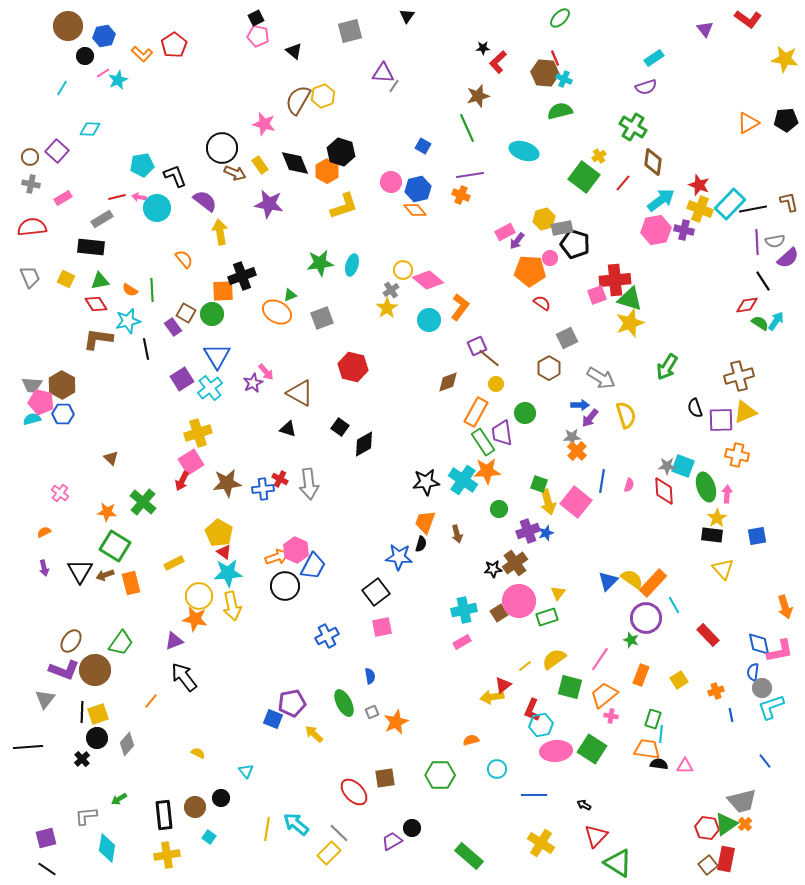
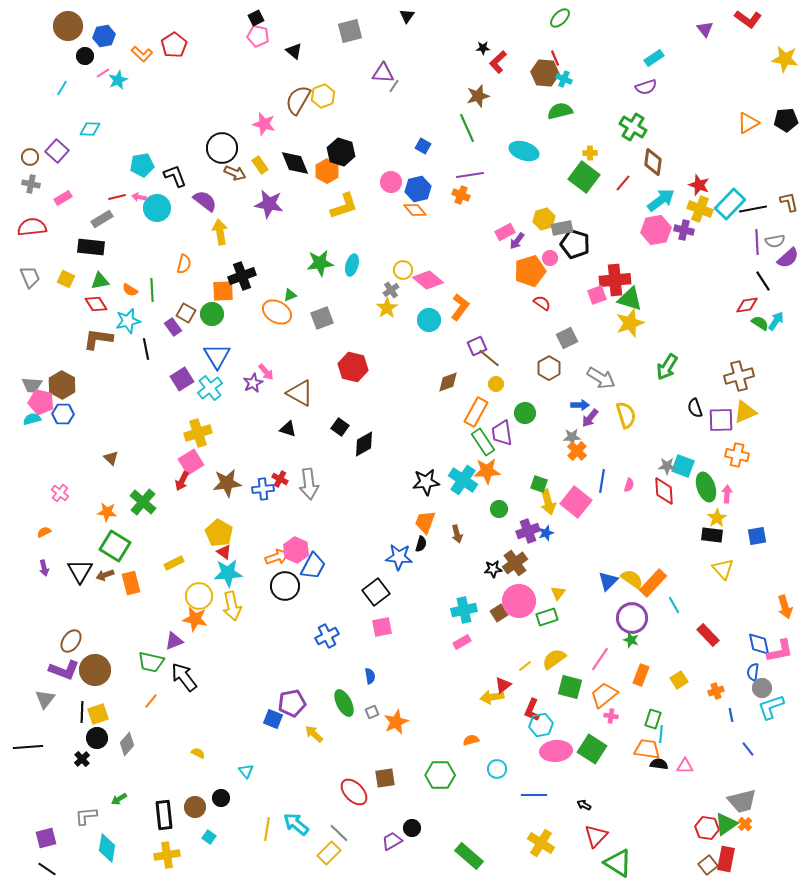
yellow cross at (599, 156): moved 9 px left, 3 px up; rotated 32 degrees clockwise
orange semicircle at (184, 259): moved 5 px down; rotated 54 degrees clockwise
orange pentagon at (530, 271): rotated 20 degrees counterclockwise
purple circle at (646, 618): moved 14 px left
green trapezoid at (121, 643): moved 30 px right, 19 px down; rotated 68 degrees clockwise
blue line at (765, 761): moved 17 px left, 12 px up
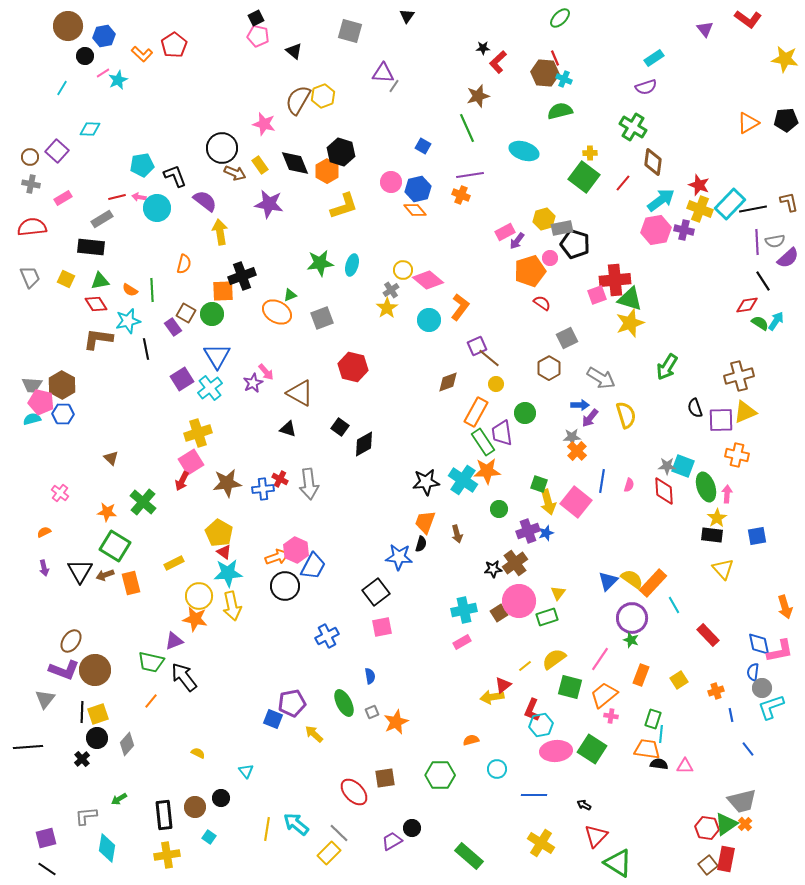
gray square at (350, 31): rotated 30 degrees clockwise
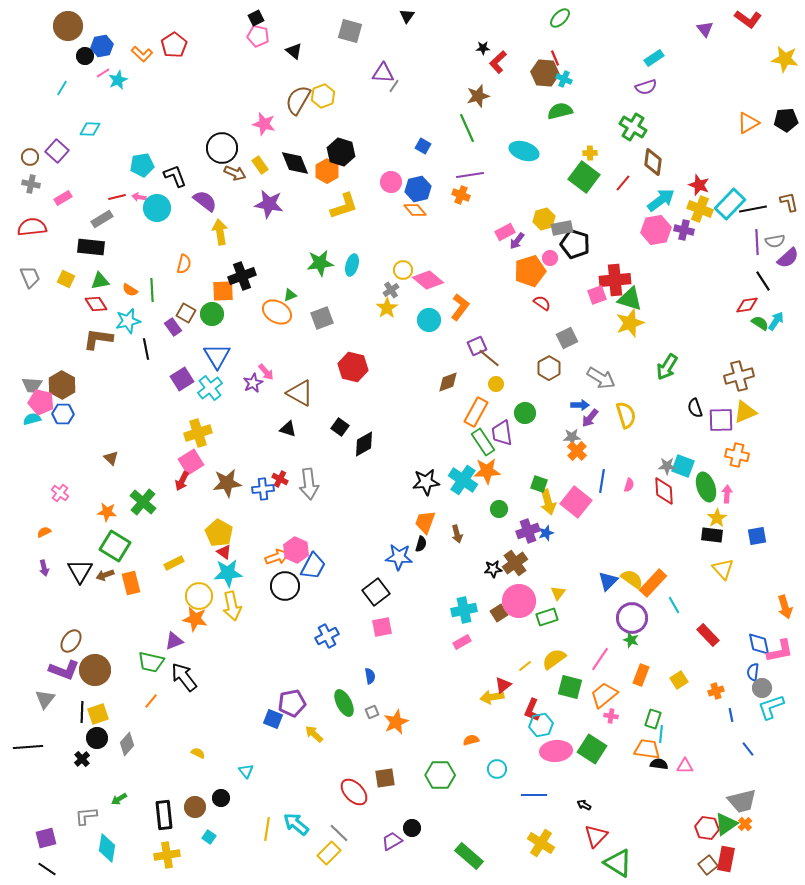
blue hexagon at (104, 36): moved 2 px left, 10 px down
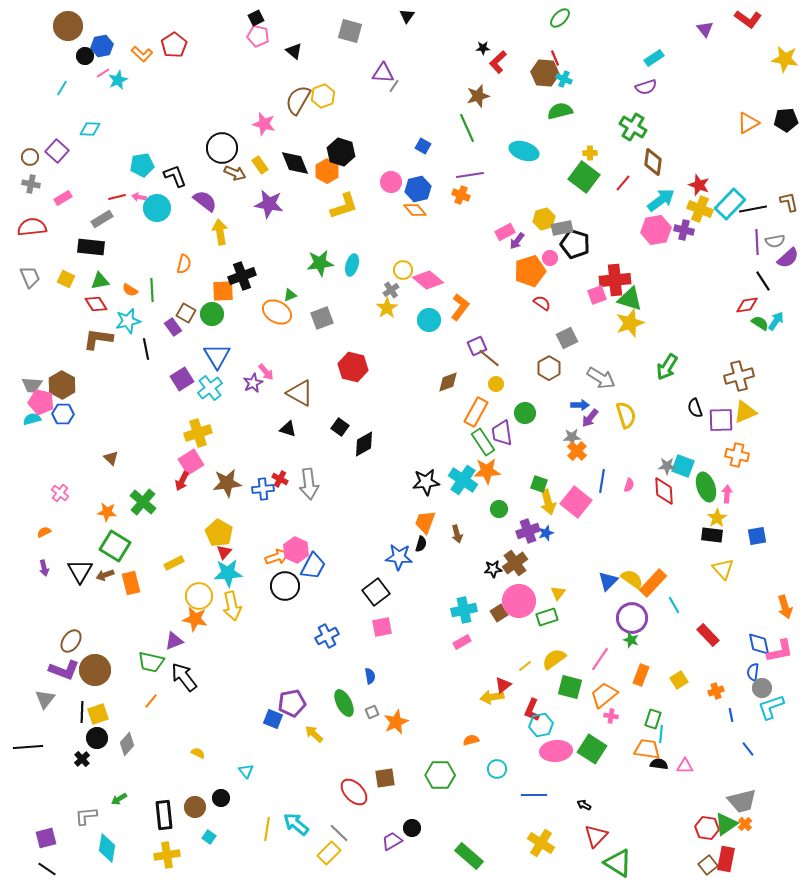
red triangle at (224, 552): rotated 35 degrees clockwise
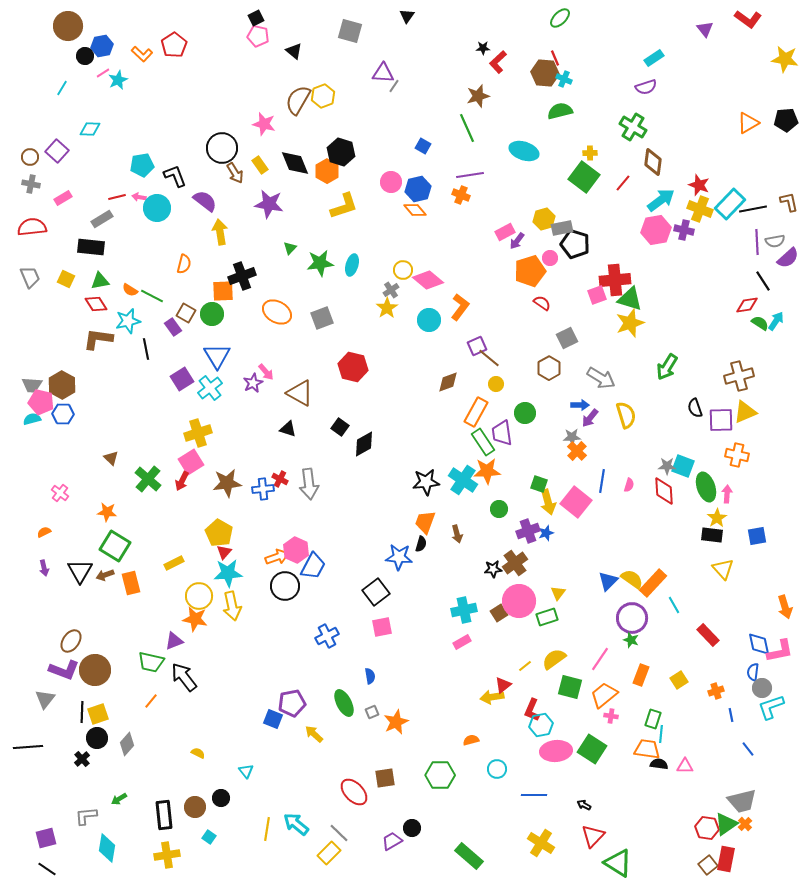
brown arrow at (235, 173): rotated 35 degrees clockwise
green line at (152, 290): moved 6 px down; rotated 60 degrees counterclockwise
green triangle at (290, 295): moved 47 px up; rotated 24 degrees counterclockwise
green cross at (143, 502): moved 5 px right, 23 px up
red triangle at (596, 836): moved 3 px left
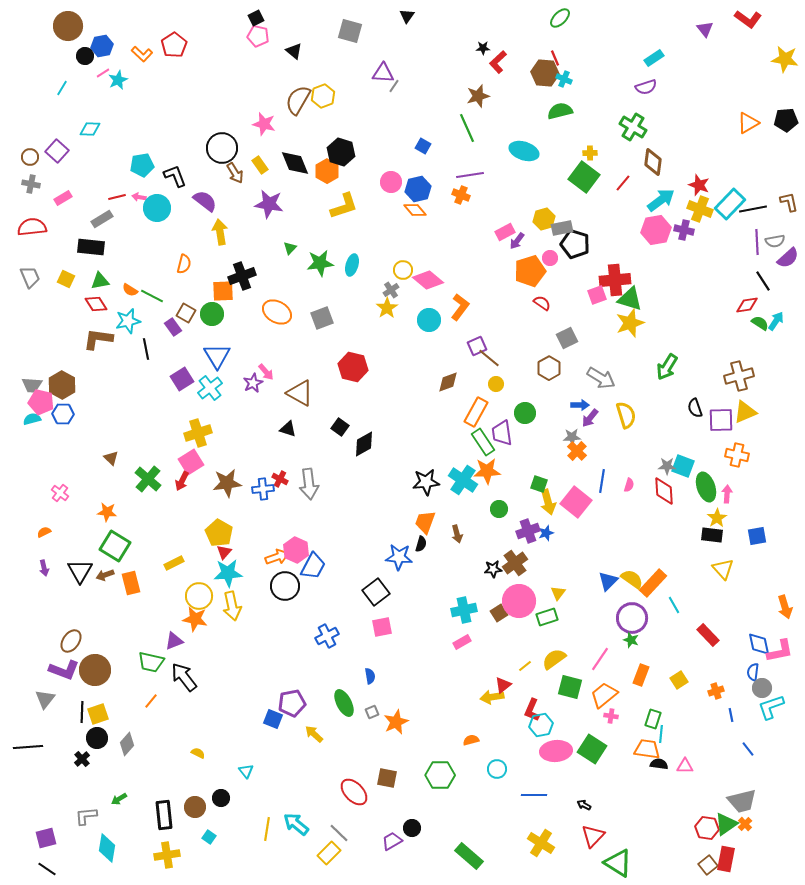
brown square at (385, 778): moved 2 px right; rotated 20 degrees clockwise
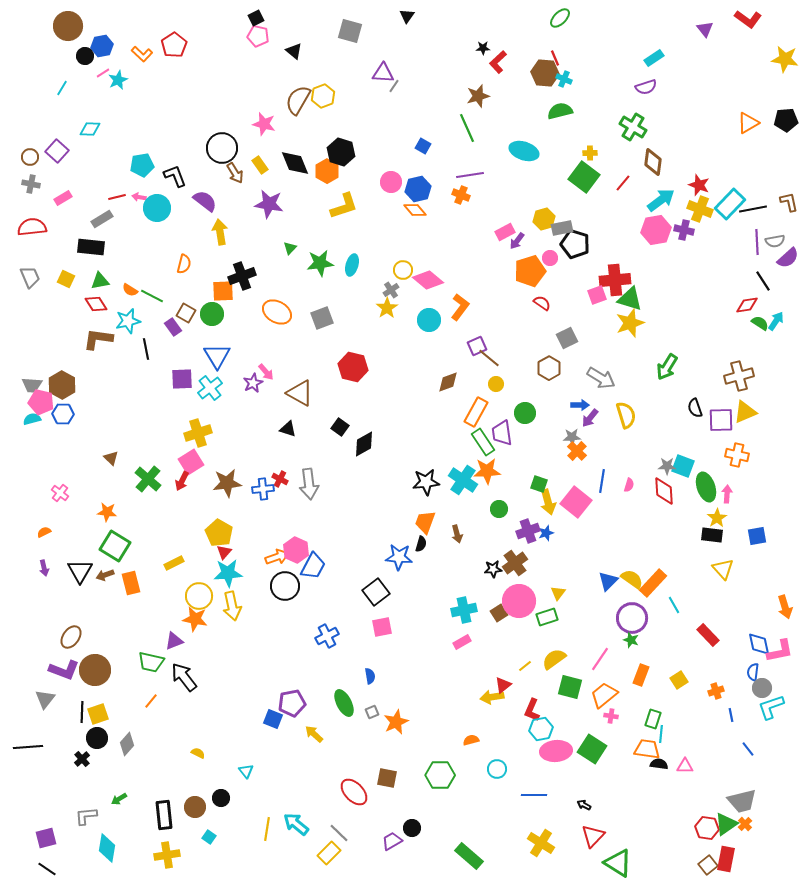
purple square at (182, 379): rotated 30 degrees clockwise
brown ellipse at (71, 641): moved 4 px up
cyan hexagon at (541, 725): moved 4 px down
